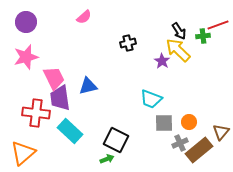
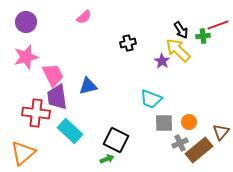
black arrow: moved 2 px right, 1 px up
pink trapezoid: moved 1 px left, 3 px up
purple trapezoid: moved 3 px left, 1 px up
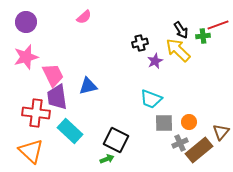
black cross: moved 12 px right
purple star: moved 7 px left; rotated 14 degrees clockwise
orange triangle: moved 8 px right, 2 px up; rotated 36 degrees counterclockwise
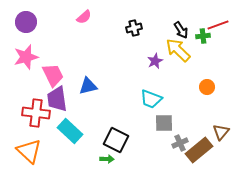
black cross: moved 6 px left, 15 px up
purple trapezoid: moved 2 px down
orange circle: moved 18 px right, 35 px up
orange triangle: moved 2 px left
green arrow: rotated 24 degrees clockwise
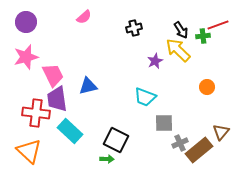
cyan trapezoid: moved 6 px left, 2 px up
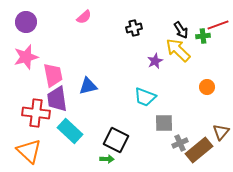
pink trapezoid: rotated 15 degrees clockwise
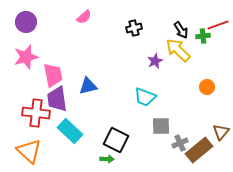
gray square: moved 3 px left, 3 px down
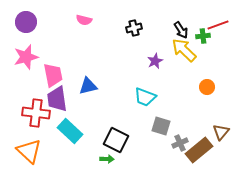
pink semicircle: moved 3 px down; rotated 56 degrees clockwise
yellow arrow: moved 6 px right
gray square: rotated 18 degrees clockwise
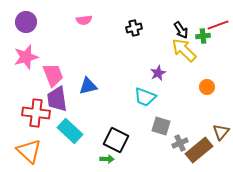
pink semicircle: rotated 21 degrees counterclockwise
purple star: moved 3 px right, 12 px down
pink trapezoid: rotated 10 degrees counterclockwise
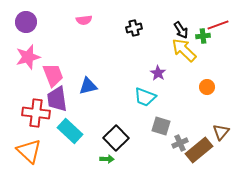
pink star: moved 2 px right
purple star: rotated 14 degrees counterclockwise
black square: moved 2 px up; rotated 20 degrees clockwise
